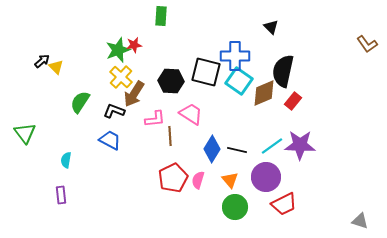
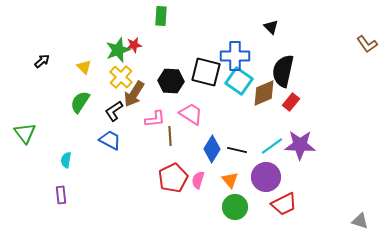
yellow triangle: moved 28 px right
red rectangle: moved 2 px left, 1 px down
black L-shape: rotated 55 degrees counterclockwise
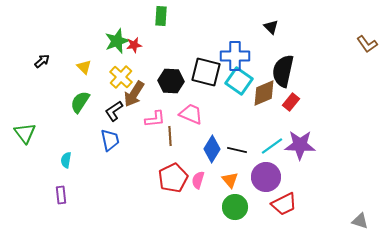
green star: moved 1 px left, 9 px up
pink trapezoid: rotated 10 degrees counterclockwise
blue trapezoid: rotated 50 degrees clockwise
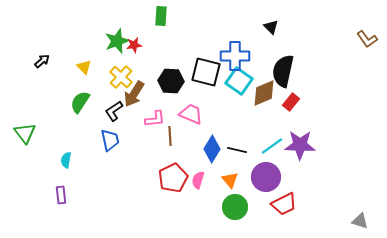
brown L-shape: moved 5 px up
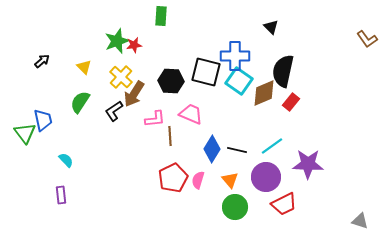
blue trapezoid: moved 67 px left, 20 px up
purple star: moved 8 px right, 19 px down
cyan semicircle: rotated 126 degrees clockwise
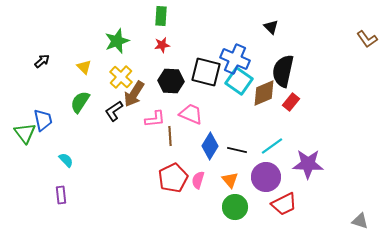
red star: moved 28 px right
blue cross: moved 3 px down; rotated 24 degrees clockwise
blue diamond: moved 2 px left, 3 px up
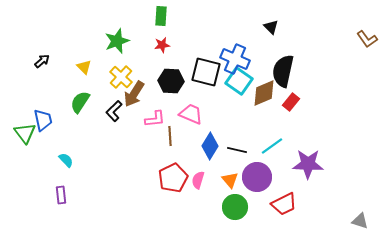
black L-shape: rotated 10 degrees counterclockwise
purple circle: moved 9 px left
